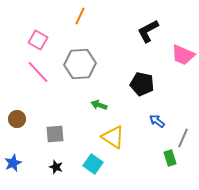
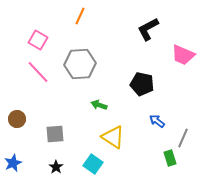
black L-shape: moved 2 px up
black star: rotated 16 degrees clockwise
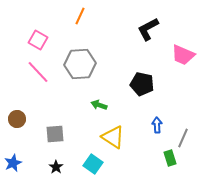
blue arrow: moved 4 px down; rotated 49 degrees clockwise
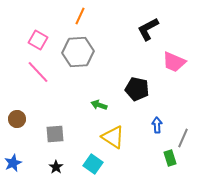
pink trapezoid: moved 9 px left, 7 px down
gray hexagon: moved 2 px left, 12 px up
black pentagon: moved 5 px left, 5 px down
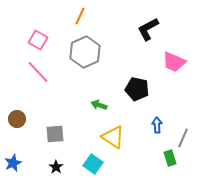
gray hexagon: moved 7 px right; rotated 20 degrees counterclockwise
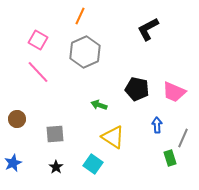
pink trapezoid: moved 30 px down
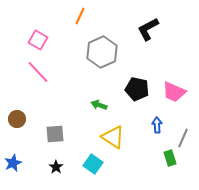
gray hexagon: moved 17 px right
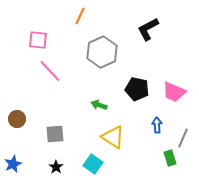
pink square: rotated 24 degrees counterclockwise
pink line: moved 12 px right, 1 px up
blue star: moved 1 px down
